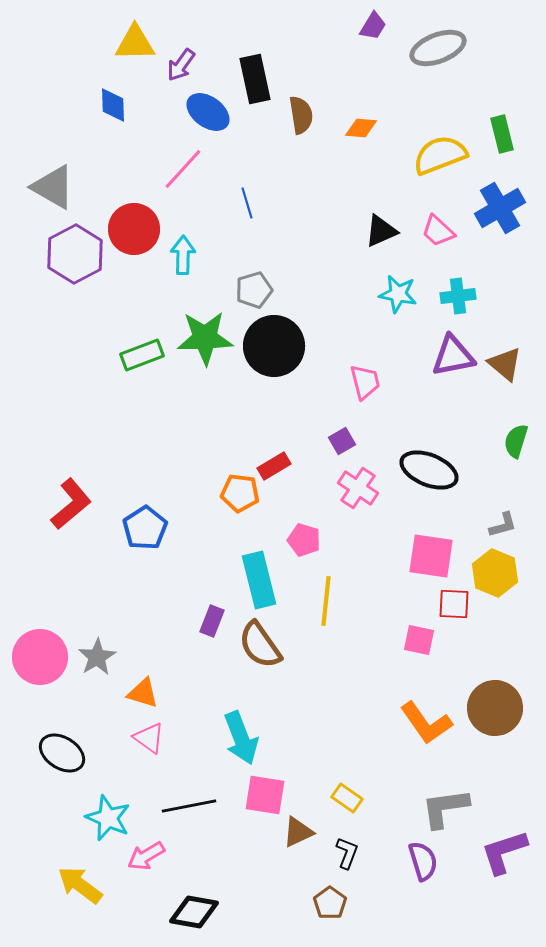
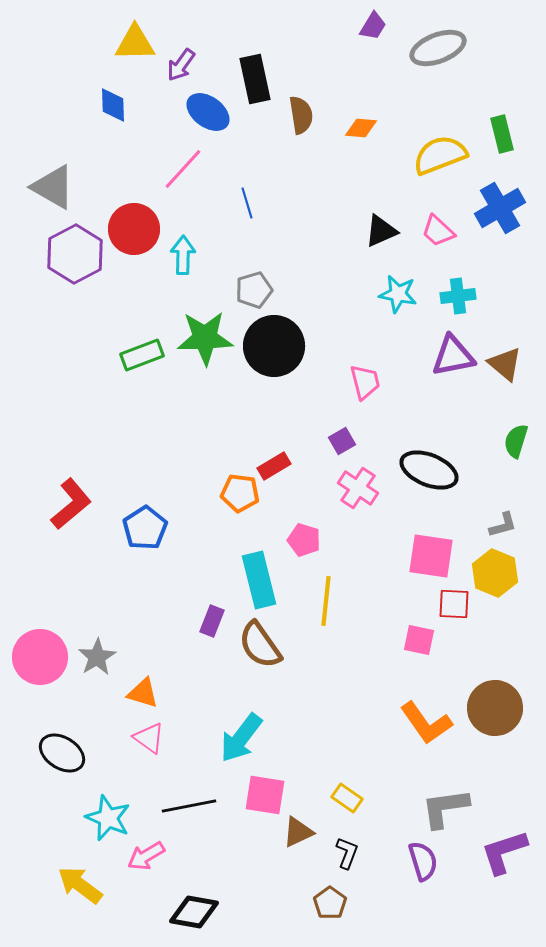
cyan arrow at (241, 738): rotated 58 degrees clockwise
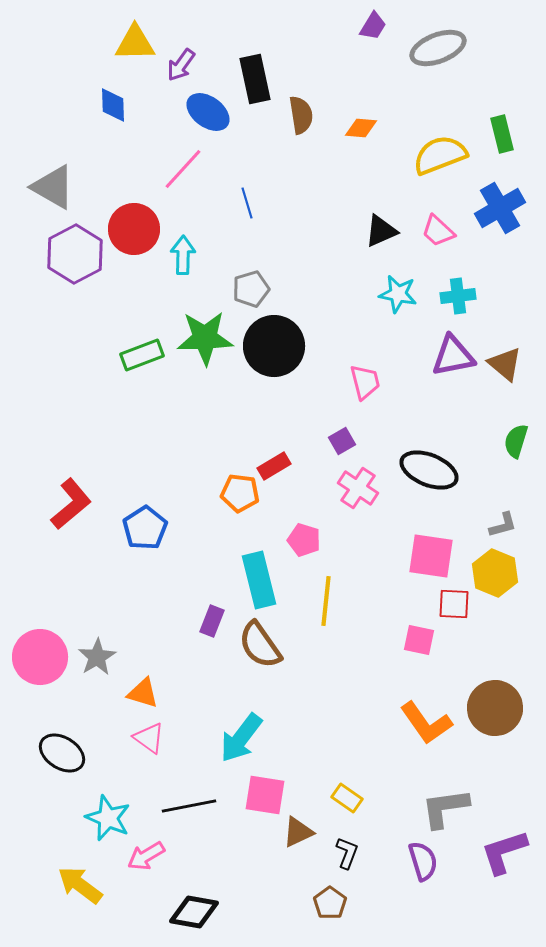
gray pentagon at (254, 290): moved 3 px left, 1 px up
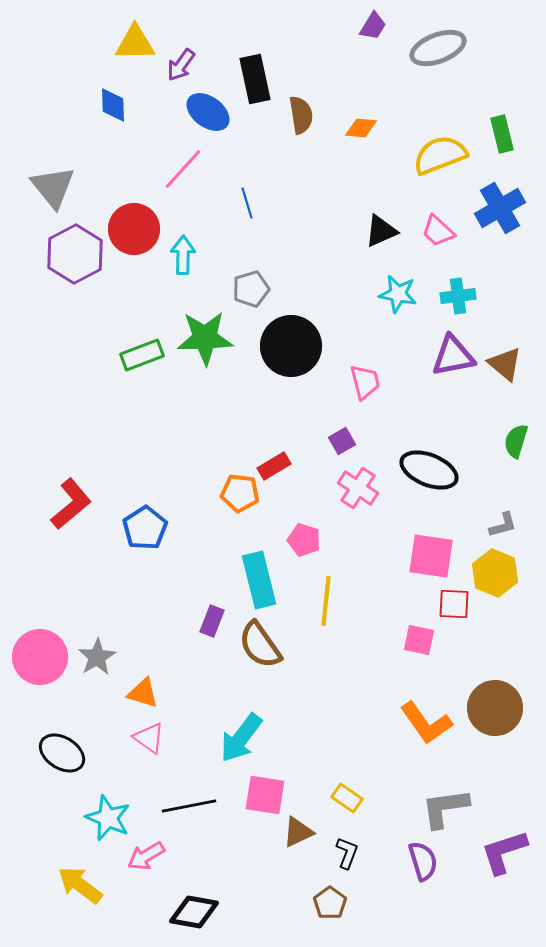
gray triangle at (53, 187): rotated 21 degrees clockwise
black circle at (274, 346): moved 17 px right
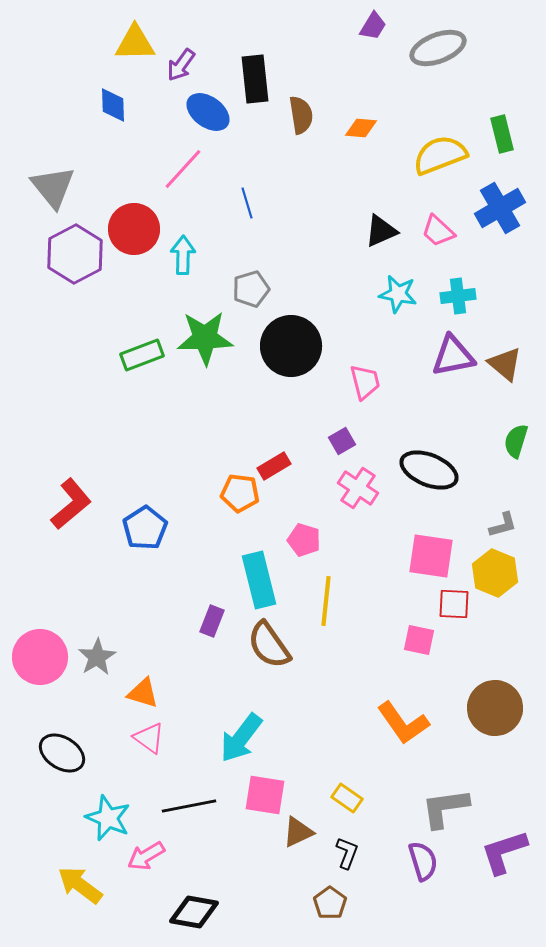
black rectangle at (255, 79): rotated 6 degrees clockwise
brown semicircle at (260, 645): moved 9 px right
orange L-shape at (426, 723): moved 23 px left
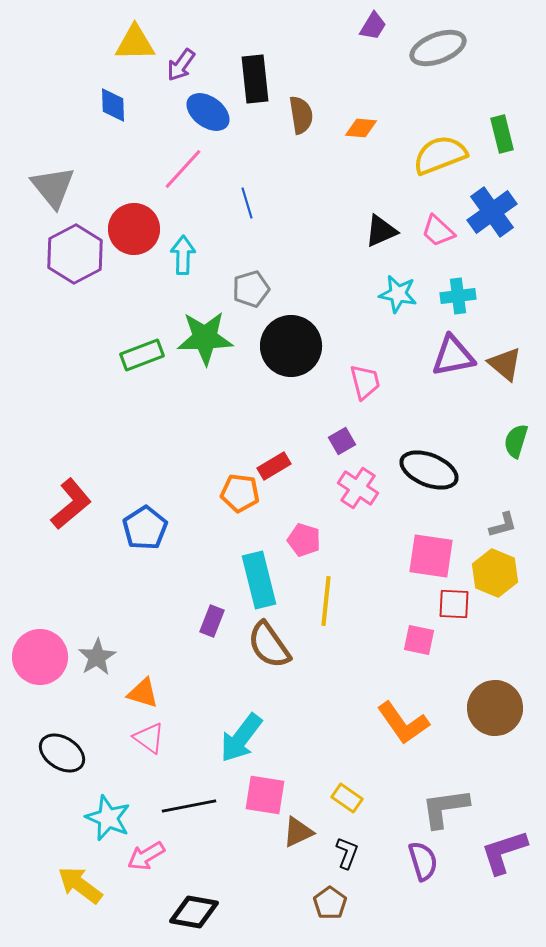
blue cross at (500, 208): moved 8 px left, 4 px down; rotated 6 degrees counterclockwise
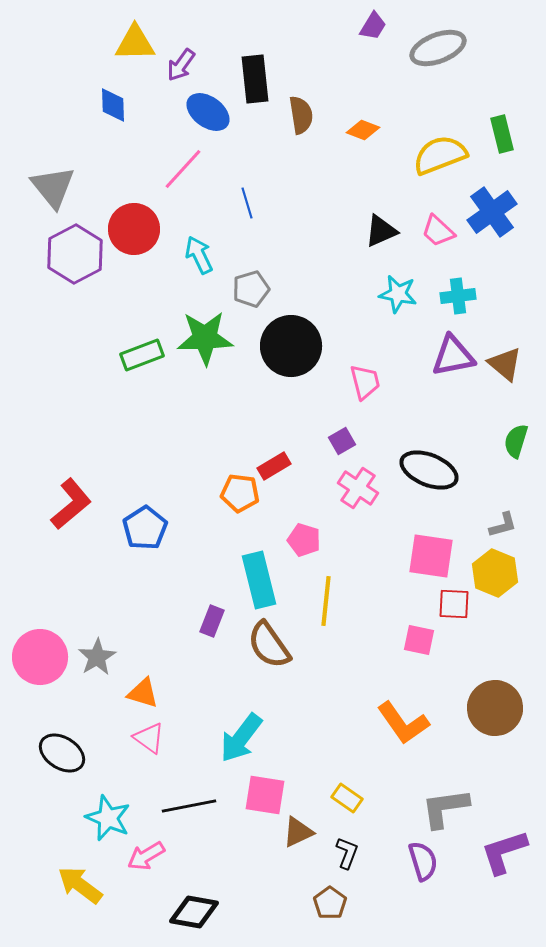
orange diamond at (361, 128): moved 2 px right, 2 px down; rotated 16 degrees clockwise
cyan arrow at (183, 255): moved 16 px right; rotated 27 degrees counterclockwise
